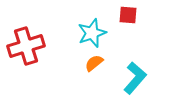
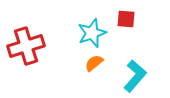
red square: moved 2 px left, 4 px down
cyan L-shape: moved 2 px up
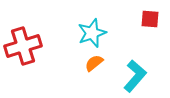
red square: moved 24 px right
red cross: moved 3 px left
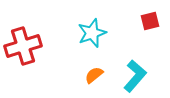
red square: moved 2 px down; rotated 18 degrees counterclockwise
orange semicircle: moved 12 px down
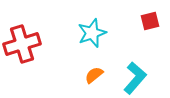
red cross: moved 1 px left, 2 px up
cyan L-shape: moved 2 px down
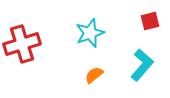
cyan star: moved 2 px left
cyan L-shape: moved 7 px right, 13 px up
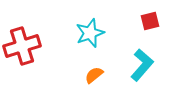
red cross: moved 2 px down
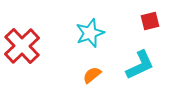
red cross: rotated 27 degrees counterclockwise
cyan L-shape: moved 2 px left; rotated 24 degrees clockwise
orange semicircle: moved 2 px left
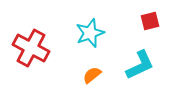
red cross: moved 9 px right, 2 px down; rotated 18 degrees counterclockwise
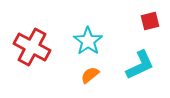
cyan star: moved 2 px left, 8 px down; rotated 16 degrees counterclockwise
red cross: moved 1 px right, 1 px up
orange semicircle: moved 2 px left
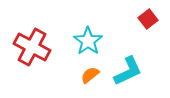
red square: moved 2 px left, 2 px up; rotated 24 degrees counterclockwise
cyan L-shape: moved 12 px left, 6 px down
